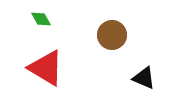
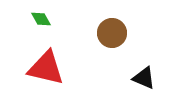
brown circle: moved 2 px up
red triangle: rotated 18 degrees counterclockwise
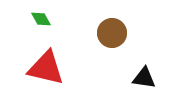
black triangle: rotated 15 degrees counterclockwise
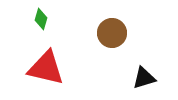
green diamond: rotated 45 degrees clockwise
black triangle: rotated 25 degrees counterclockwise
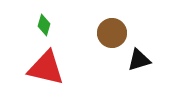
green diamond: moved 3 px right, 6 px down
black triangle: moved 5 px left, 18 px up
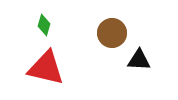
black triangle: rotated 20 degrees clockwise
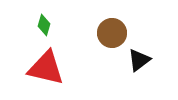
black triangle: rotated 40 degrees counterclockwise
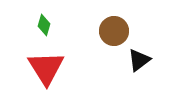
brown circle: moved 2 px right, 2 px up
red triangle: rotated 45 degrees clockwise
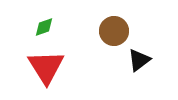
green diamond: moved 2 px down; rotated 55 degrees clockwise
red triangle: moved 1 px up
